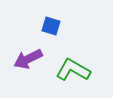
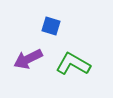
green L-shape: moved 6 px up
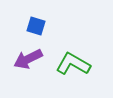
blue square: moved 15 px left
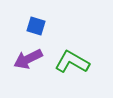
green L-shape: moved 1 px left, 2 px up
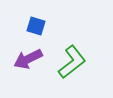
green L-shape: rotated 112 degrees clockwise
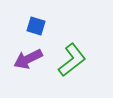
green L-shape: moved 2 px up
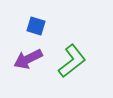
green L-shape: moved 1 px down
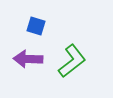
purple arrow: rotated 28 degrees clockwise
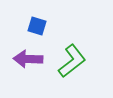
blue square: moved 1 px right
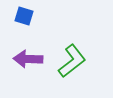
blue square: moved 13 px left, 10 px up
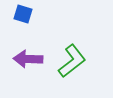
blue square: moved 1 px left, 2 px up
